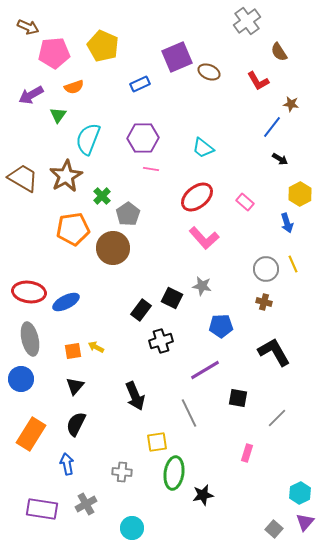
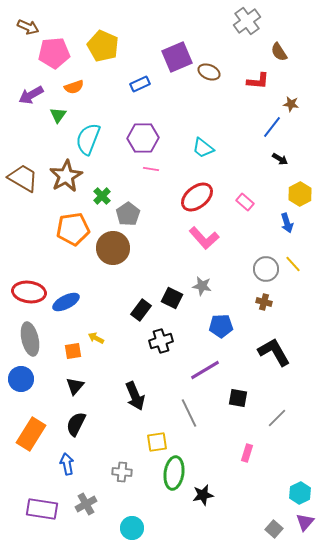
red L-shape at (258, 81): rotated 55 degrees counterclockwise
yellow line at (293, 264): rotated 18 degrees counterclockwise
yellow arrow at (96, 347): moved 9 px up
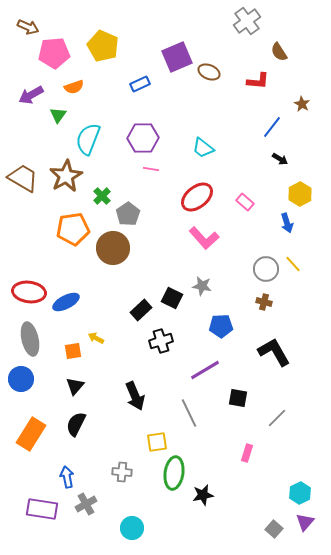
brown star at (291, 104): moved 11 px right; rotated 21 degrees clockwise
black rectangle at (141, 310): rotated 10 degrees clockwise
blue arrow at (67, 464): moved 13 px down
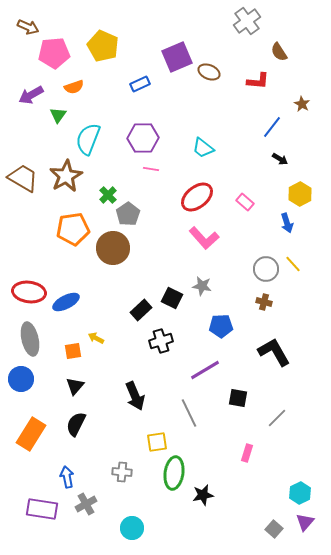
green cross at (102, 196): moved 6 px right, 1 px up
